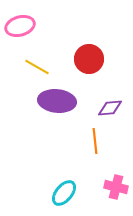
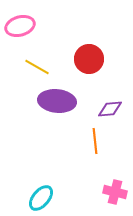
purple diamond: moved 1 px down
pink cross: moved 1 px left, 5 px down
cyan ellipse: moved 23 px left, 5 px down
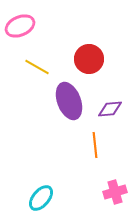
pink ellipse: rotated 8 degrees counterclockwise
purple ellipse: moved 12 px right; rotated 63 degrees clockwise
orange line: moved 4 px down
pink cross: rotated 30 degrees counterclockwise
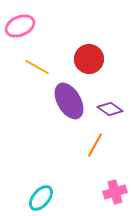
purple ellipse: rotated 9 degrees counterclockwise
purple diamond: rotated 40 degrees clockwise
orange line: rotated 35 degrees clockwise
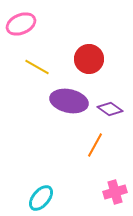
pink ellipse: moved 1 px right, 2 px up
purple ellipse: rotated 48 degrees counterclockwise
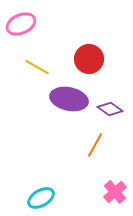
purple ellipse: moved 2 px up
pink cross: rotated 25 degrees counterclockwise
cyan ellipse: rotated 20 degrees clockwise
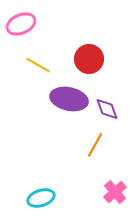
yellow line: moved 1 px right, 2 px up
purple diamond: moved 3 px left; rotated 35 degrees clockwise
cyan ellipse: rotated 12 degrees clockwise
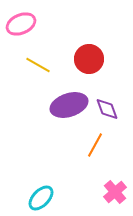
purple ellipse: moved 6 px down; rotated 30 degrees counterclockwise
cyan ellipse: rotated 28 degrees counterclockwise
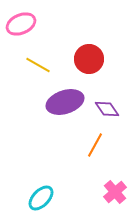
purple ellipse: moved 4 px left, 3 px up
purple diamond: rotated 15 degrees counterclockwise
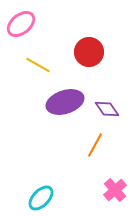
pink ellipse: rotated 16 degrees counterclockwise
red circle: moved 7 px up
pink cross: moved 2 px up
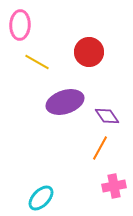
pink ellipse: moved 1 px left, 1 px down; rotated 48 degrees counterclockwise
yellow line: moved 1 px left, 3 px up
purple diamond: moved 7 px down
orange line: moved 5 px right, 3 px down
pink cross: moved 1 px left, 4 px up; rotated 30 degrees clockwise
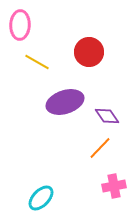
orange line: rotated 15 degrees clockwise
